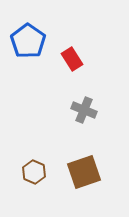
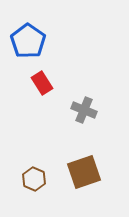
red rectangle: moved 30 px left, 24 px down
brown hexagon: moved 7 px down
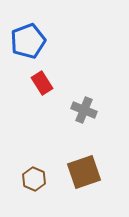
blue pentagon: rotated 16 degrees clockwise
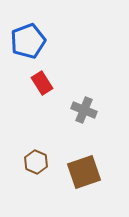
brown hexagon: moved 2 px right, 17 px up
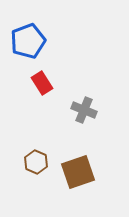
brown square: moved 6 px left
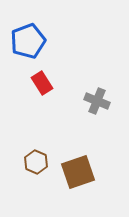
gray cross: moved 13 px right, 9 px up
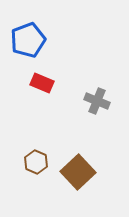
blue pentagon: moved 1 px up
red rectangle: rotated 35 degrees counterclockwise
brown square: rotated 24 degrees counterclockwise
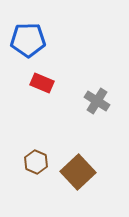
blue pentagon: rotated 20 degrees clockwise
gray cross: rotated 10 degrees clockwise
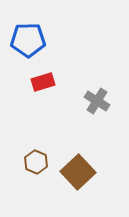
red rectangle: moved 1 px right, 1 px up; rotated 40 degrees counterclockwise
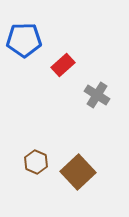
blue pentagon: moved 4 px left
red rectangle: moved 20 px right, 17 px up; rotated 25 degrees counterclockwise
gray cross: moved 6 px up
